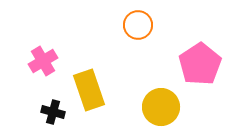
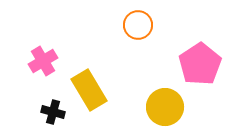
yellow rectangle: rotated 12 degrees counterclockwise
yellow circle: moved 4 px right
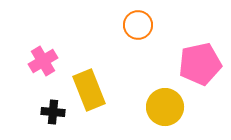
pink pentagon: rotated 21 degrees clockwise
yellow rectangle: rotated 9 degrees clockwise
black cross: rotated 10 degrees counterclockwise
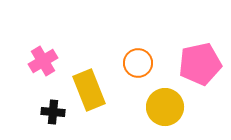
orange circle: moved 38 px down
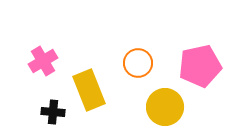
pink pentagon: moved 2 px down
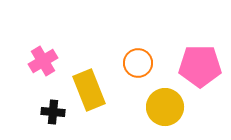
pink pentagon: rotated 12 degrees clockwise
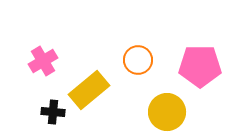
orange circle: moved 3 px up
yellow rectangle: rotated 72 degrees clockwise
yellow circle: moved 2 px right, 5 px down
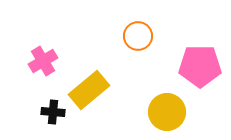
orange circle: moved 24 px up
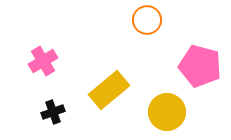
orange circle: moved 9 px right, 16 px up
pink pentagon: rotated 15 degrees clockwise
yellow rectangle: moved 20 px right
black cross: rotated 25 degrees counterclockwise
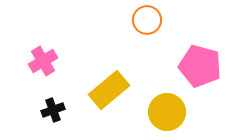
black cross: moved 2 px up
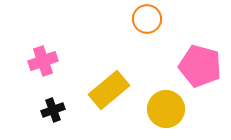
orange circle: moved 1 px up
pink cross: rotated 12 degrees clockwise
yellow circle: moved 1 px left, 3 px up
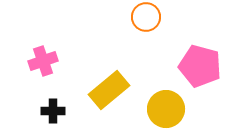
orange circle: moved 1 px left, 2 px up
black cross: moved 1 px down; rotated 20 degrees clockwise
